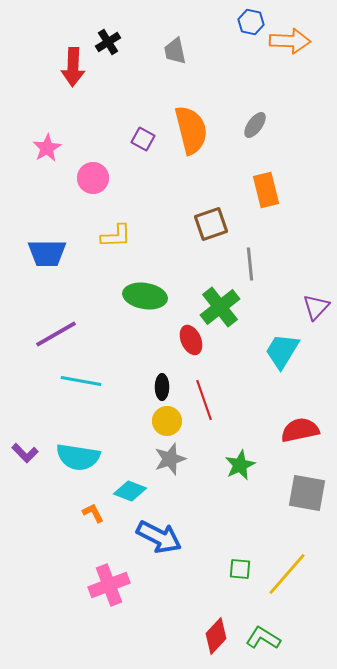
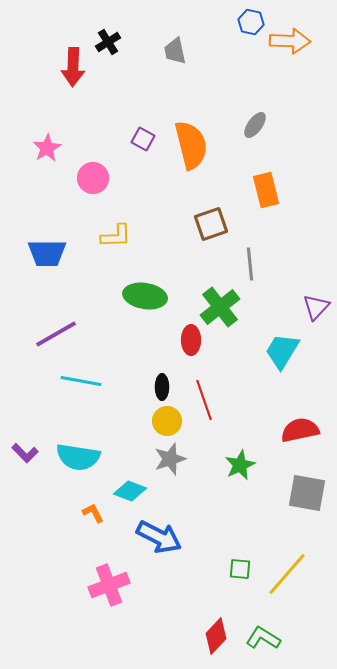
orange semicircle: moved 15 px down
red ellipse: rotated 24 degrees clockwise
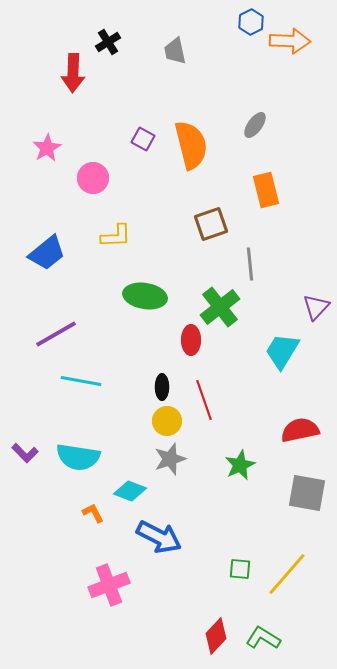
blue hexagon: rotated 20 degrees clockwise
red arrow: moved 6 px down
blue trapezoid: rotated 39 degrees counterclockwise
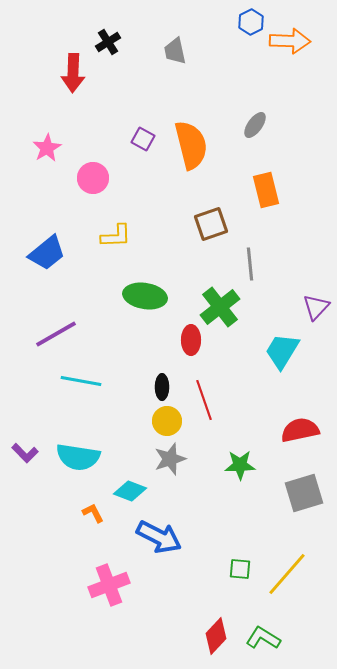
green star: rotated 24 degrees clockwise
gray square: moved 3 px left; rotated 27 degrees counterclockwise
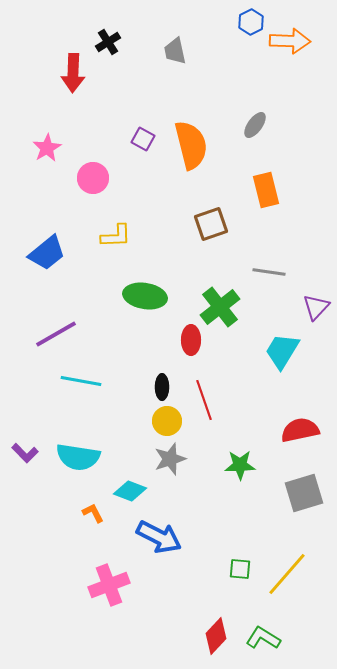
gray line: moved 19 px right, 8 px down; rotated 76 degrees counterclockwise
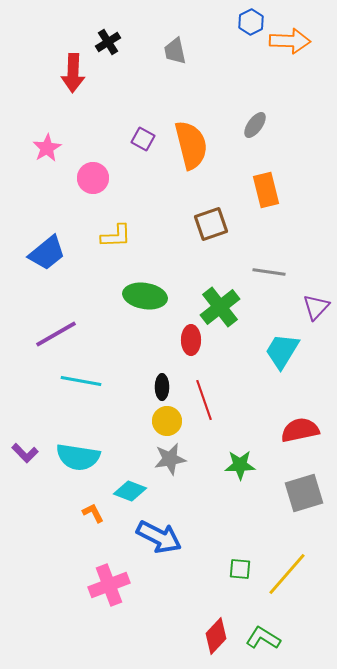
gray star: rotated 8 degrees clockwise
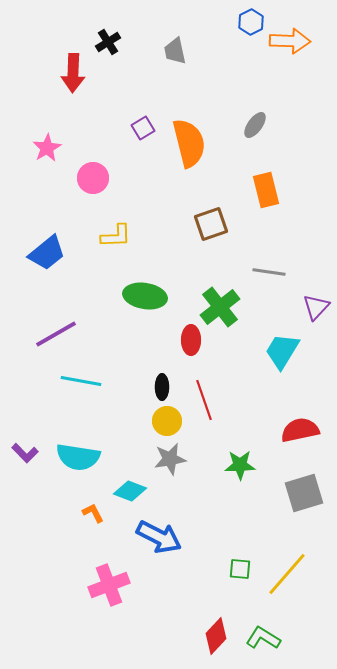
purple square: moved 11 px up; rotated 30 degrees clockwise
orange semicircle: moved 2 px left, 2 px up
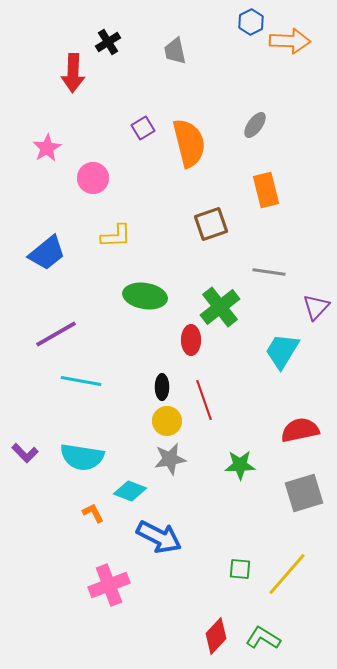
cyan semicircle: moved 4 px right
